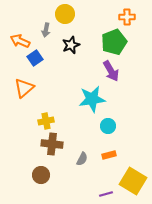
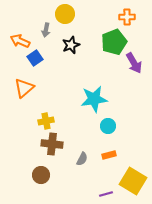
purple arrow: moved 23 px right, 8 px up
cyan star: moved 2 px right
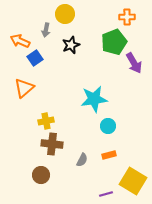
gray semicircle: moved 1 px down
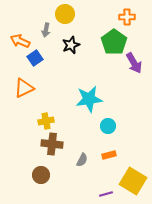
green pentagon: rotated 15 degrees counterclockwise
orange triangle: rotated 15 degrees clockwise
cyan star: moved 5 px left
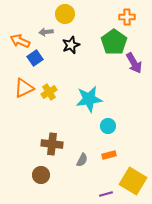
gray arrow: moved 2 px down; rotated 72 degrees clockwise
yellow cross: moved 3 px right, 29 px up; rotated 21 degrees counterclockwise
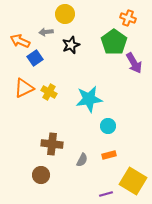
orange cross: moved 1 px right, 1 px down; rotated 21 degrees clockwise
yellow cross: rotated 28 degrees counterclockwise
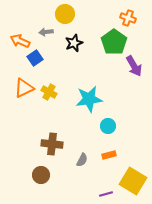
black star: moved 3 px right, 2 px up
purple arrow: moved 3 px down
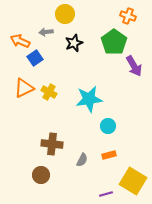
orange cross: moved 2 px up
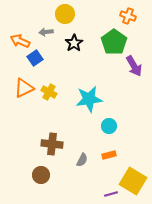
black star: rotated 12 degrees counterclockwise
cyan circle: moved 1 px right
purple line: moved 5 px right
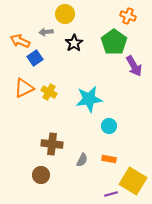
orange rectangle: moved 4 px down; rotated 24 degrees clockwise
